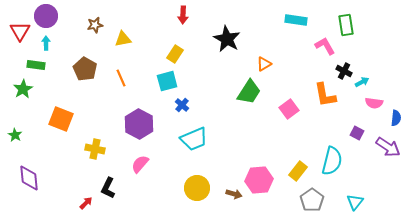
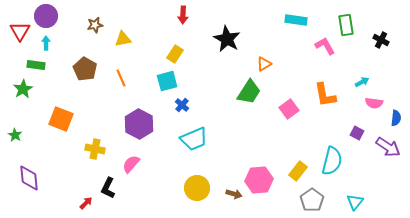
black cross at (344, 71): moved 37 px right, 31 px up
pink semicircle at (140, 164): moved 9 px left
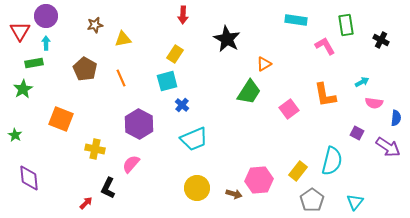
green rectangle at (36, 65): moved 2 px left, 2 px up; rotated 18 degrees counterclockwise
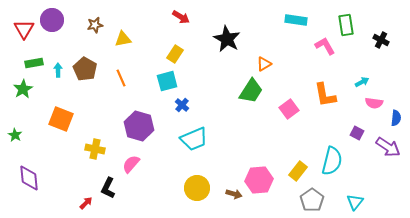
red arrow at (183, 15): moved 2 px left, 2 px down; rotated 60 degrees counterclockwise
purple circle at (46, 16): moved 6 px right, 4 px down
red triangle at (20, 31): moved 4 px right, 2 px up
cyan arrow at (46, 43): moved 12 px right, 27 px down
green trapezoid at (249, 92): moved 2 px right, 1 px up
purple hexagon at (139, 124): moved 2 px down; rotated 12 degrees counterclockwise
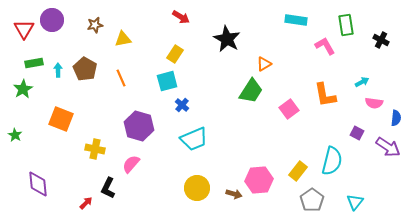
purple diamond at (29, 178): moved 9 px right, 6 px down
